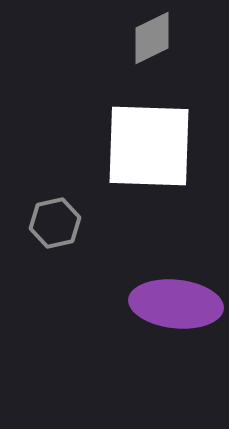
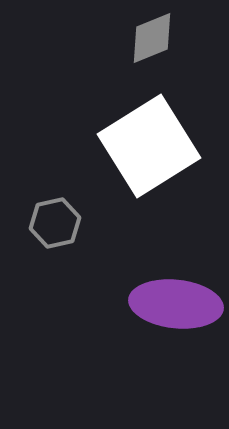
gray diamond: rotated 4 degrees clockwise
white square: rotated 34 degrees counterclockwise
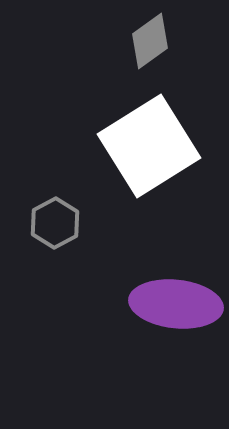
gray diamond: moved 2 px left, 3 px down; rotated 14 degrees counterclockwise
gray hexagon: rotated 15 degrees counterclockwise
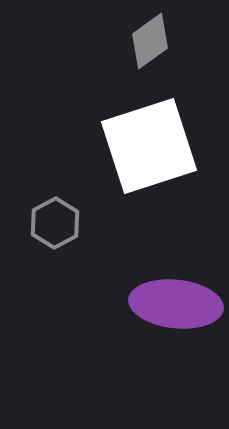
white square: rotated 14 degrees clockwise
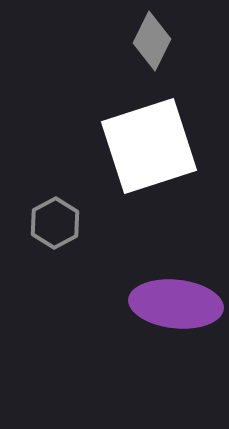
gray diamond: moved 2 px right; rotated 28 degrees counterclockwise
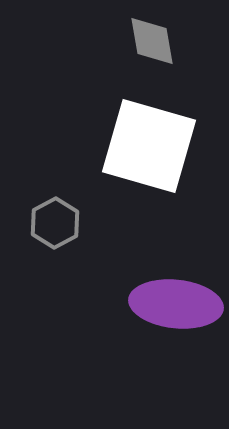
gray diamond: rotated 36 degrees counterclockwise
white square: rotated 34 degrees clockwise
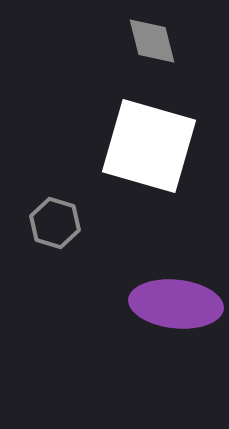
gray diamond: rotated 4 degrees counterclockwise
gray hexagon: rotated 15 degrees counterclockwise
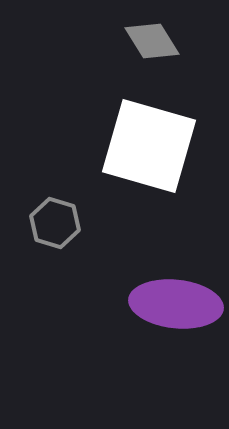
gray diamond: rotated 18 degrees counterclockwise
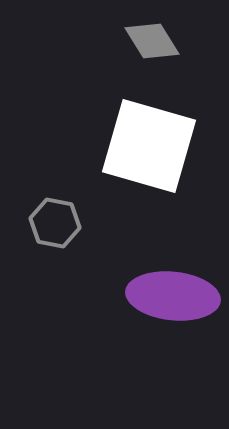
gray hexagon: rotated 6 degrees counterclockwise
purple ellipse: moved 3 px left, 8 px up
